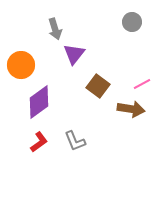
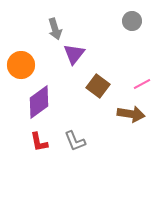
gray circle: moved 1 px up
brown arrow: moved 5 px down
red L-shape: rotated 115 degrees clockwise
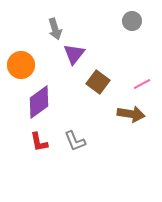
brown square: moved 4 px up
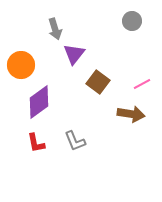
red L-shape: moved 3 px left, 1 px down
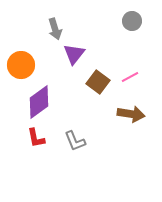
pink line: moved 12 px left, 7 px up
red L-shape: moved 5 px up
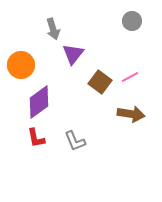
gray arrow: moved 2 px left
purple triangle: moved 1 px left
brown square: moved 2 px right
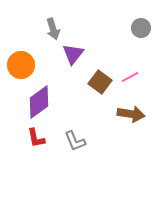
gray circle: moved 9 px right, 7 px down
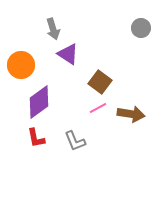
purple triangle: moved 5 px left; rotated 35 degrees counterclockwise
pink line: moved 32 px left, 31 px down
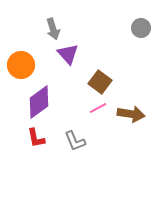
purple triangle: rotated 15 degrees clockwise
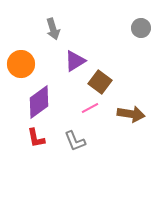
purple triangle: moved 7 px right, 7 px down; rotated 40 degrees clockwise
orange circle: moved 1 px up
pink line: moved 8 px left
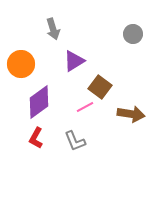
gray circle: moved 8 px left, 6 px down
purple triangle: moved 1 px left
brown square: moved 5 px down
pink line: moved 5 px left, 1 px up
red L-shape: rotated 40 degrees clockwise
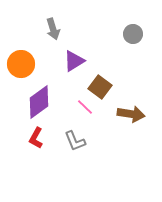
pink line: rotated 72 degrees clockwise
